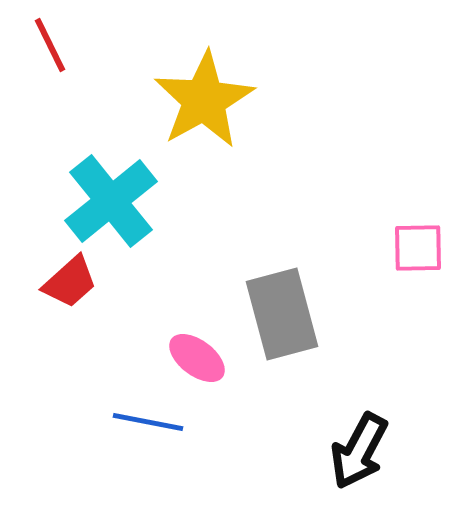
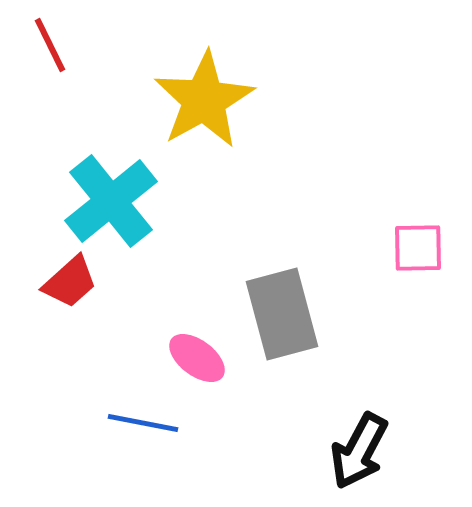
blue line: moved 5 px left, 1 px down
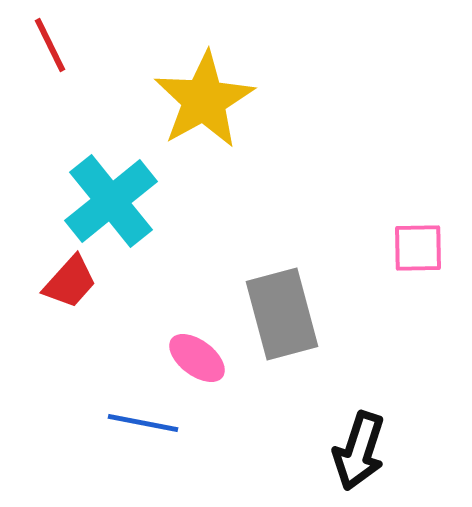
red trapezoid: rotated 6 degrees counterclockwise
black arrow: rotated 10 degrees counterclockwise
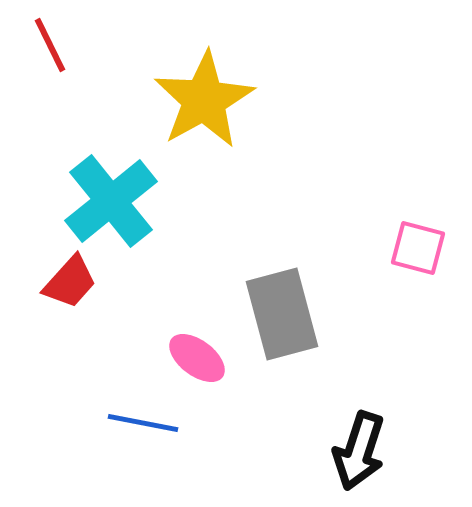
pink square: rotated 16 degrees clockwise
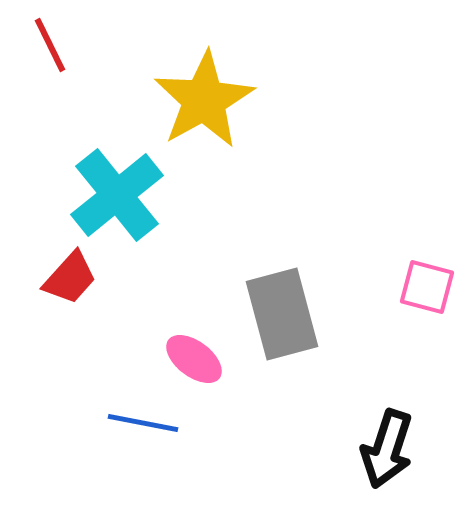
cyan cross: moved 6 px right, 6 px up
pink square: moved 9 px right, 39 px down
red trapezoid: moved 4 px up
pink ellipse: moved 3 px left, 1 px down
black arrow: moved 28 px right, 2 px up
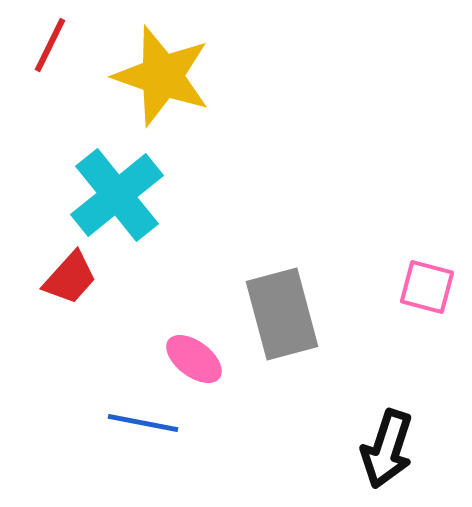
red line: rotated 52 degrees clockwise
yellow star: moved 42 px left, 24 px up; rotated 24 degrees counterclockwise
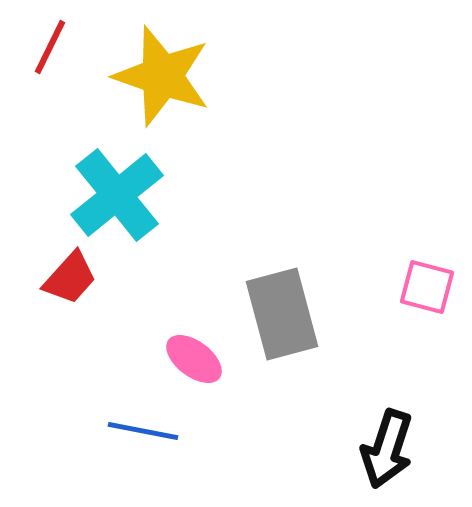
red line: moved 2 px down
blue line: moved 8 px down
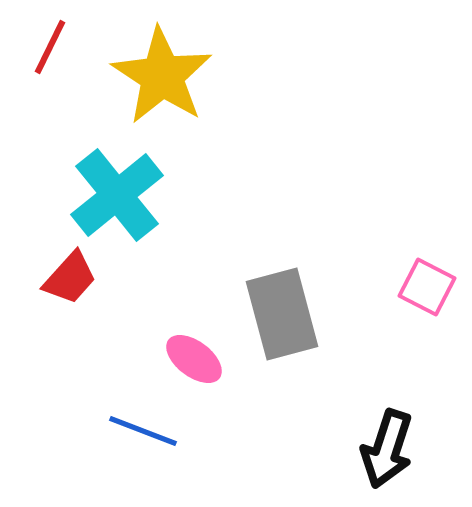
yellow star: rotated 14 degrees clockwise
pink square: rotated 12 degrees clockwise
blue line: rotated 10 degrees clockwise
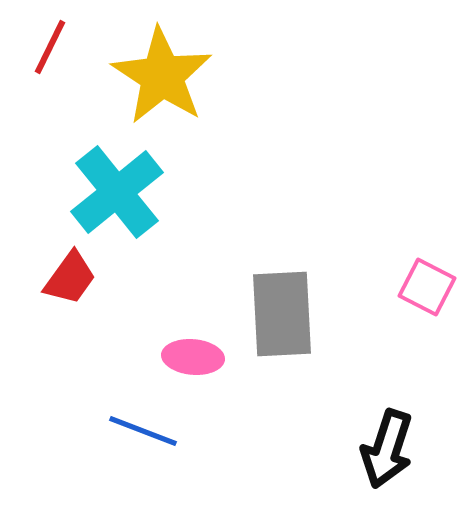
cyan cross: moved 3 px up
red trapezoid: rotated 6 degrees counterclockwise
gray rectangle: rotated 12 degrees clockwise
pink ellipse: moved 1 px left, 2 px up; rotated 32 degrees counterclockwise
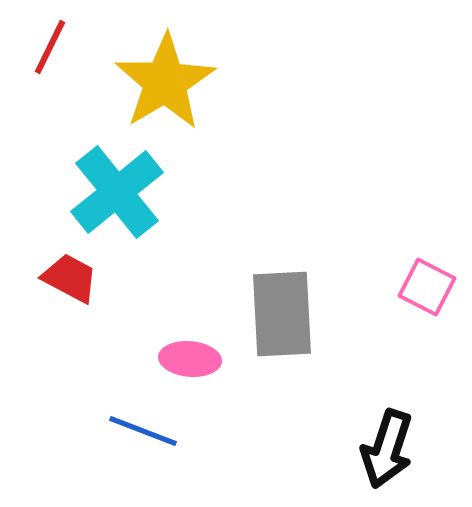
yellow star: moved 3 px right, 6 px down; rotated 8 degrees clockwise
red trapezoid: rotated 98 degrees counterclockwise
pink ellipse: moved 3 px left, 2 px down
